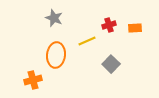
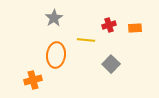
gray star: rotated 18 degrees clockwise
yellow line: moved 1 px left, 1 px up; rotated 30 degrees clockwise
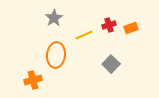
orange rectangle: moved 4 px left; rotated 16 degrees counterclockwise
yellow line: moved 2 px left, 5 px up; rotated 30 degrees counterclockwise
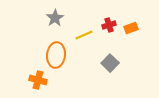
gray star: moved 1 px right
gray square: moved 1 px left, 1 px up
orange cross: moved 5 px right; rotated 30 degrees clockwise
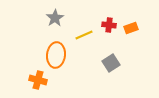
red cross: rotated 24 degrees clockwise
gray square: moved 1 px right; rotated 12 degrees clockwise
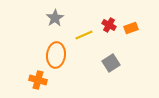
red cross: rotated 24 degrees clockwise
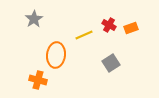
gray star: moved 21 px left, 1 px down
